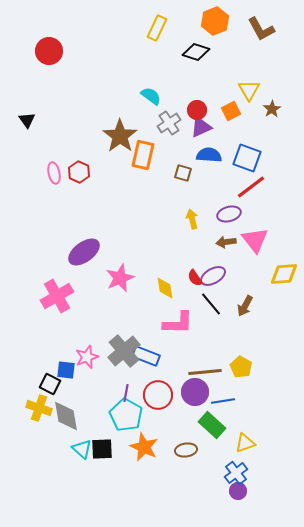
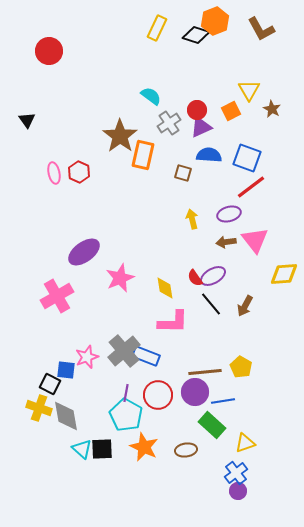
black diamond at (196, 52): moved 17 px up
brown star at (272, 109): rotated 12 degrees counterclockwise
pink L-shape at (178, 323): moved 5 px left, 1 px up
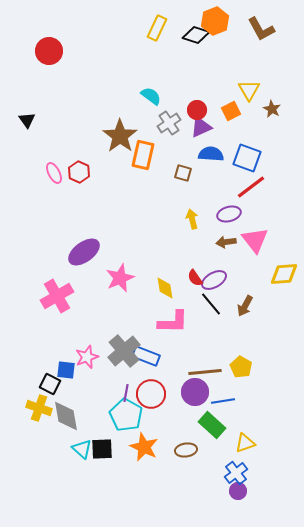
blue semicircle at (209, 155): moved 2 px right, 1 px up
pink ellipse at (54, 173): rotated 15 degrees counterclockwise
purple ellipse at (213, 276): moved 1 px right, 4 px down
red circle at (158, 395): moved 7 px left, 1 px up
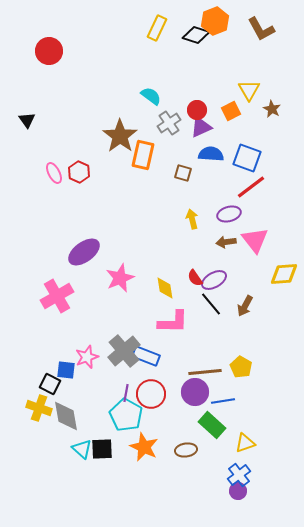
blue cross at (236, 473): moved 3 px right, 2 px down
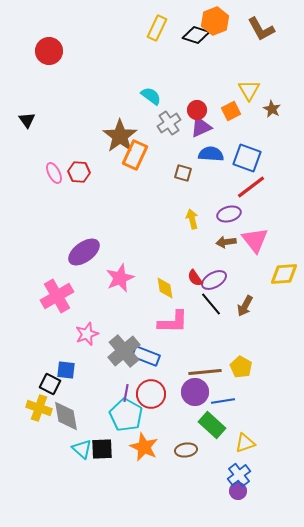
orange rectangle at (143, 155): moved 8 px left; rotated 12 degrees clockwise
red hexagon at (79, 172): rotated 20 degrees counterclockwise
pink star at (87, 357): moved 23 px up
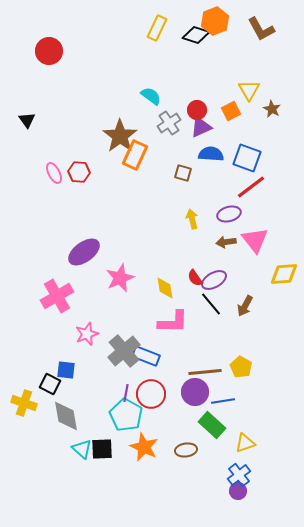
yellow cross at (39, 408): moved 15 px left, 5 px up
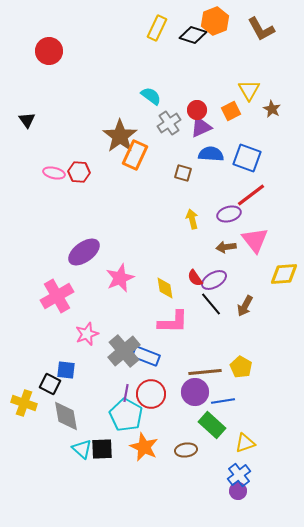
black diamond at (196, 35): moved 3 px left
pink ellipse at (54, 173): rotated 50 degrees counterclockwise
red line at (251, 187): moved 8 px down
brown arrow at (226, 242): moved 5 px down
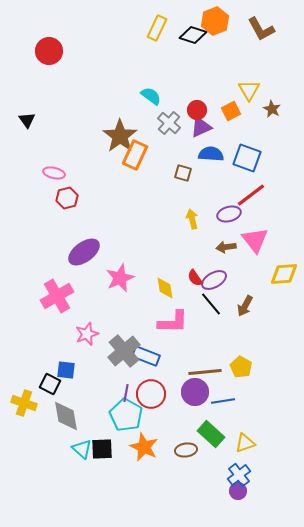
gray cross at (169, 123): rotated 15 degrees counterclockwise
red hexagon at (79, 172): moved 12 px left, 26 px down; rotated 20 degrees counterclockwise
green rectangle at (212, 425): moved 1 px left, 9 px down
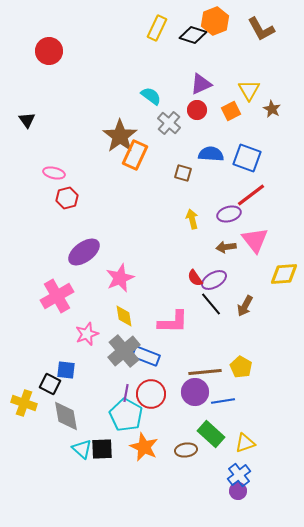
purple triangle at (201, 127): moved 43 px up
yellow diamond at (165, 288): moved 41 px left, 28 px down
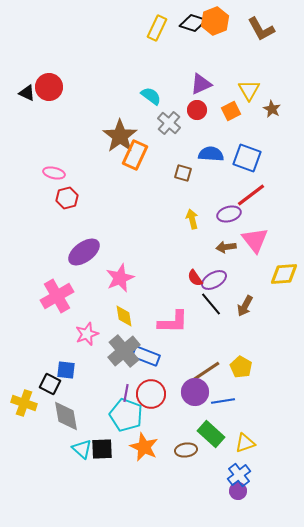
black diamond at (193, 35): moved 12 px up
red circle at (49, 51): moved 36 px down
black triangle at (27, 120): moved 27 px up; rotated 30 degrees counterclockwise
brown line at (205, 372): rotated 28 degrees counterclockwise
cyan pentagon at (126, 415): rotated 8 degrees counterclockwise
